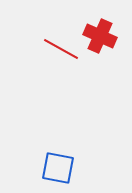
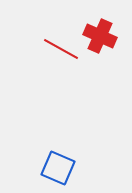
blue square: rotated 12 degrees clockwise
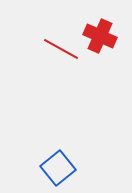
blue square: rotated 28 degrees clockwise
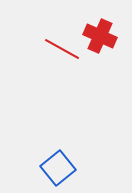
red line: moved 1 px right
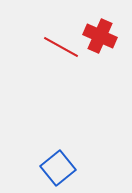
red line: moved 1 px left, 2 px up
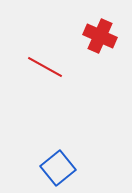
red line: moved 16 px left, 20 px down
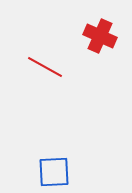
blue square: moved 4 px left, 4 px down; rotated 36 degrees clockwise
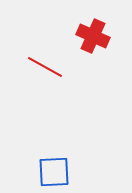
red cross: moved 7 px left
